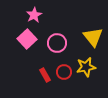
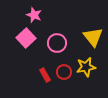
pink star: rotated 21 degrees counterclockwise
pink square: moved 1 px left, 1 px up
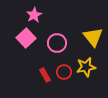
pink star: rotated 21 degrees clockwise
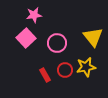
pink star: rotated 21 degrees clockwise
red circle: moved 1 px right, 2 px up
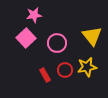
yellow triangle: moved 1 px left, 1 px up
yellow star: moved 1 px right
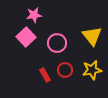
pink square: moved 1 px up
yellow star: moved 5 px right, 3 px down
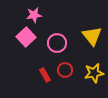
yellow star: moved 2 px right, 3 px down
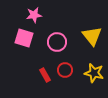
pink square: moved 2 px left, 1 px down; rotated 30 degrees counterclockwise
pink circle: moved 1 px up
yellow star: rotated 24 degrees clockwise
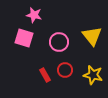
pink star: rotated 21 degrees clockwise
pink circle: moved 2 px right
yellow star: moved 1 px left, 2 px down
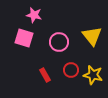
red circle: moved 6 px right
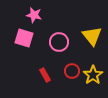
red circle: moved 1 px right, 1 px down
yellow star: rotated 24 degrees clockwise
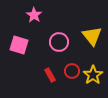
pink star: rotated 21 degrees clockwise
pink square: moved 5 px left, 7 px down
red rectangle: moved 5 px right
